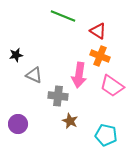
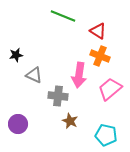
pink trapezoid: moved 2 px left, 3 px down; rotated 105 degrees clockwise
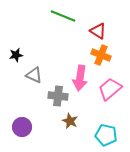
orange cross: moved 1 px right, 1 px up
pink arrow: moved 1 px right, 3 px down
purple circle: moved 4 px right, 3 px down
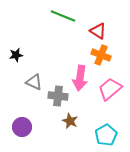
gray triangle: moved 7 px down
cyan pentagon: rotated 30 degrees clockwise
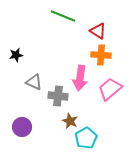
orange cross: rotated 18 degrees counterclockwise
cyan pentagon: moved 20 px left, 3 px down
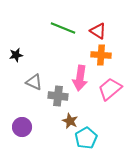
green line: moved 12 px down
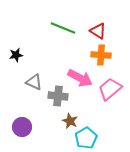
pink arrow: rotated 70 degrees counterclockwise
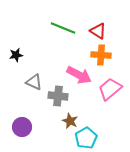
pink arrow: moved 1 px left, 3 px up
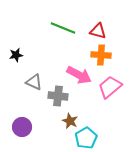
red triangle: rotated 18 degrees counterclockwise
pink trapezoid: moved 2 px up
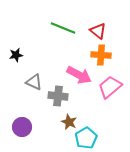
red triangle: rotated 24 degrees clockwise
brown star: moved 1 px left, 1 px down
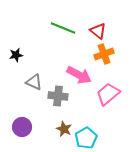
orange cross: moved 3 px right, 1 px up; rotated 24 degrees counterclockwise
pink trapezoid: moved 2 px left, 7 px down
brown star: moved 5 px left, 7 px down
